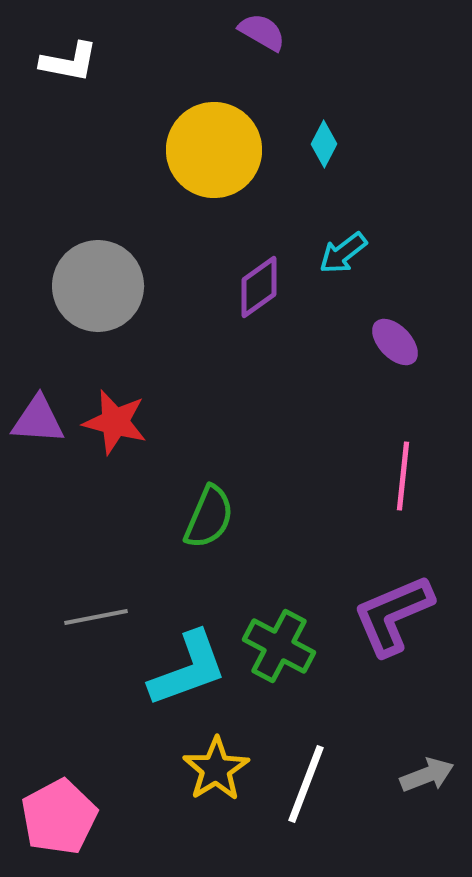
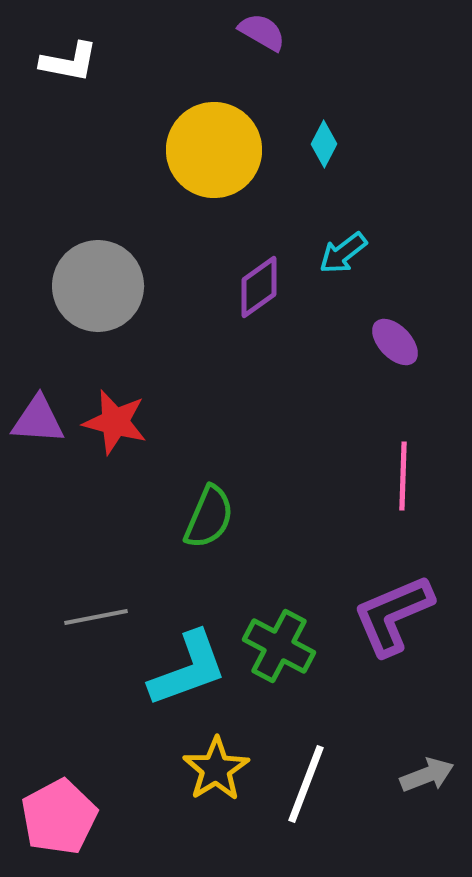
pink line: rotated 4 degrees counterclockwise
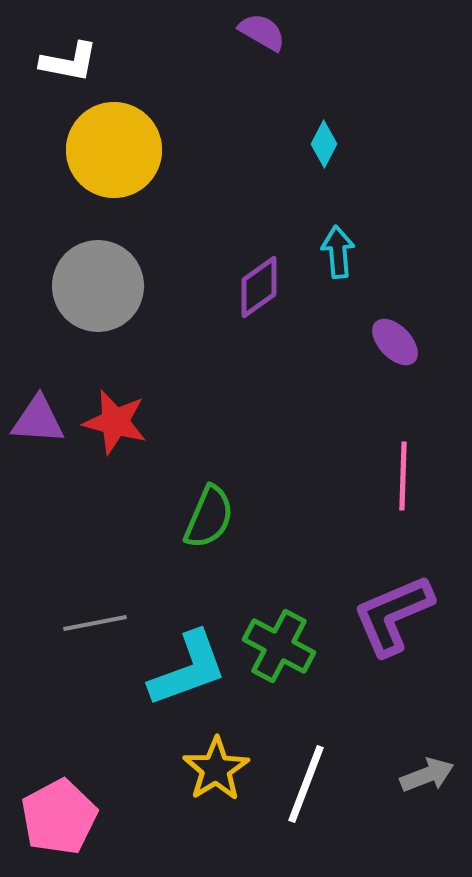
yellow circle: moved 100 px left
cyan arrow: moved 5 px left, 1 px up; rotated 123 degrees clockwise
gray line: moved 1 px left, 6 px down
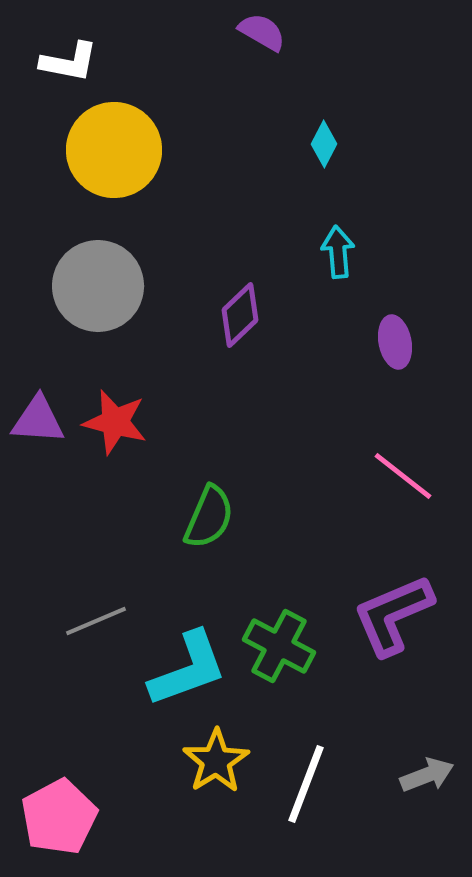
purple diamond: moved 19 px left, 28 px down; rotated 8 degrees counterclockwise
purple ellipse: rotated 33 degrees clockwise
pink line: rotated 54 degrees counterclockwise
gray line: moved 1 px right, 2 px up; rotated 12 degrees counterclockwise
yellow star: moved 8 px up
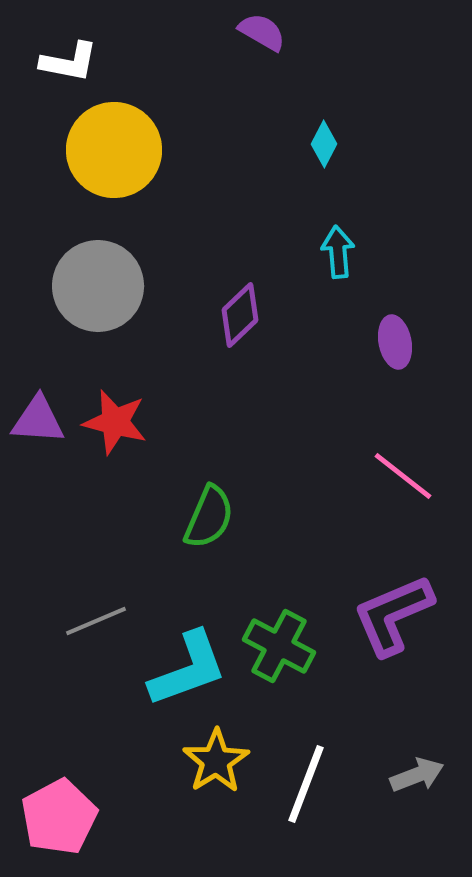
gray arrow: moved 10 px left
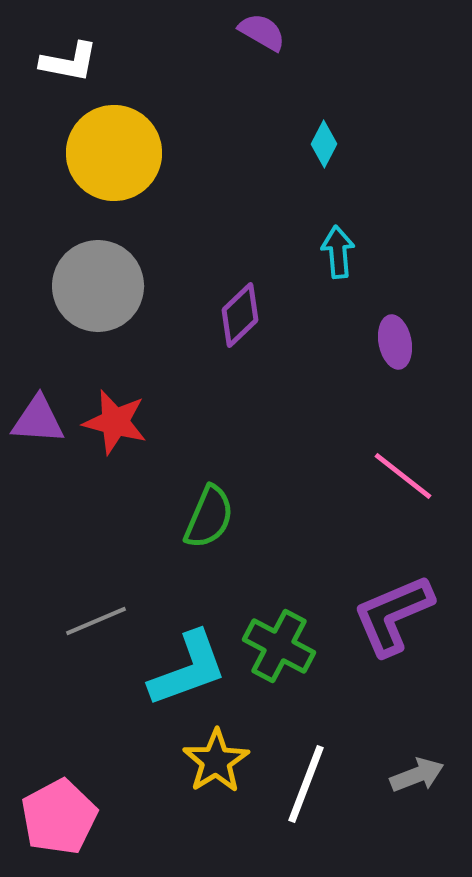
yellow circle: moved 3 px down
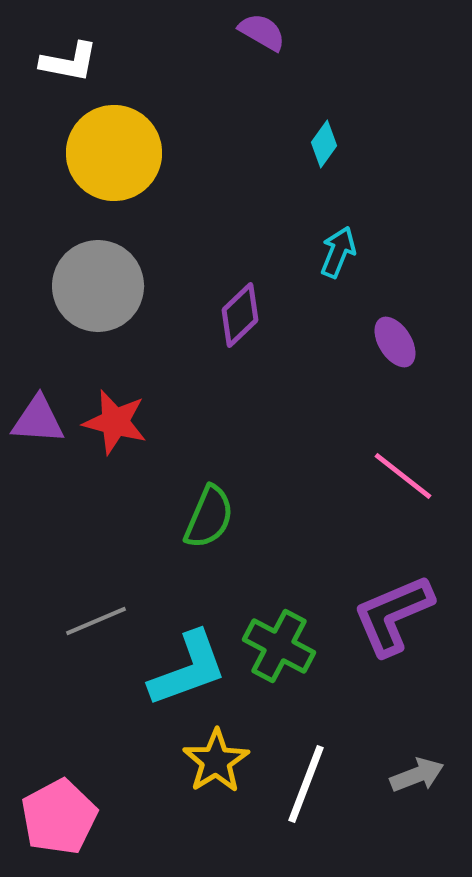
cyan diamond: rotated 9 degrees clockwise
cyan arrow: rotated 27 degrees clockwise
purple ellipse: rotated 21 degrees counterclockwise
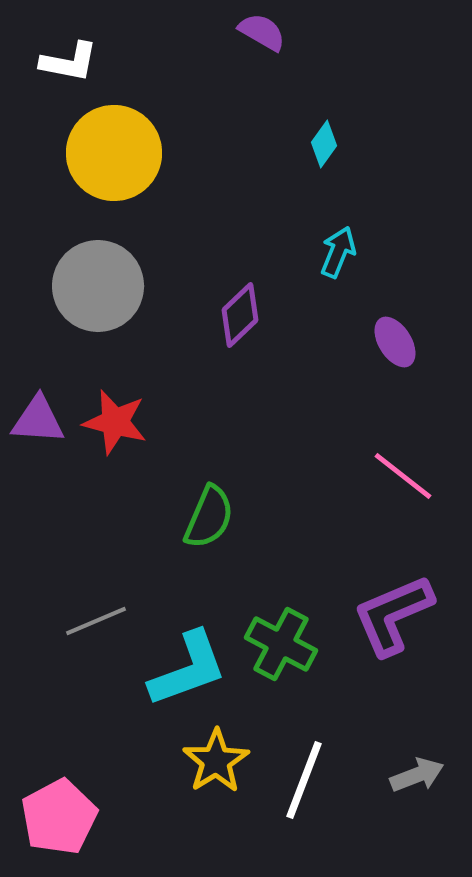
green cross: moved 2 px right, 2 px up
white line: moved 2 px left, 4 px up
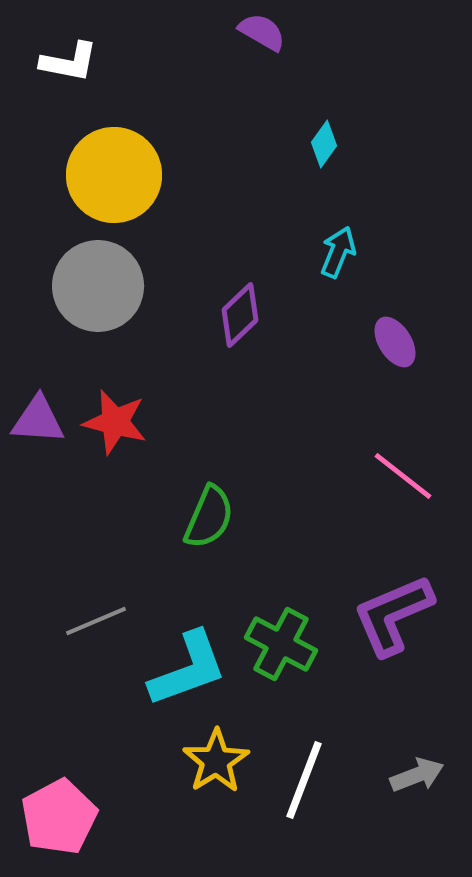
yellow circle: moved 22 px down
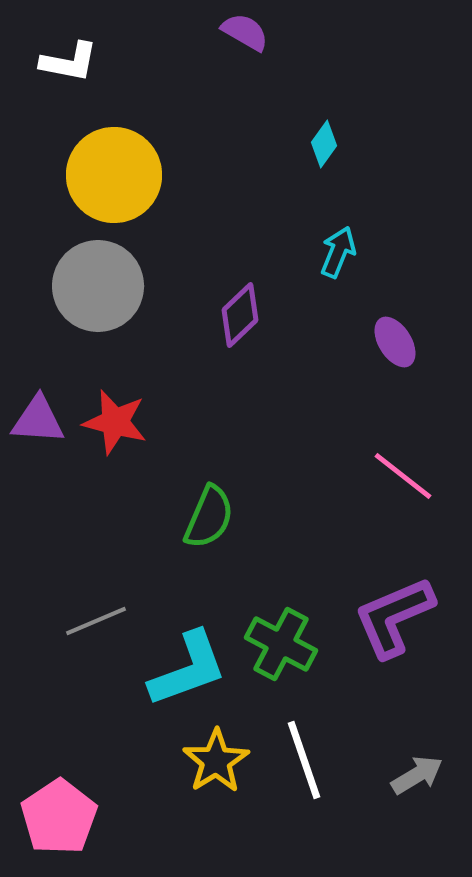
purple semicircle: moved 17 px left
purple L-shape: moved 1 px right, 2 px down
gray arrow: rotated 10 degrees counterclockwise
white line: moved 20 px up; rotated 40 degrees counterclockwise
pink pentagon: rotated 6 degrees counterclockwise
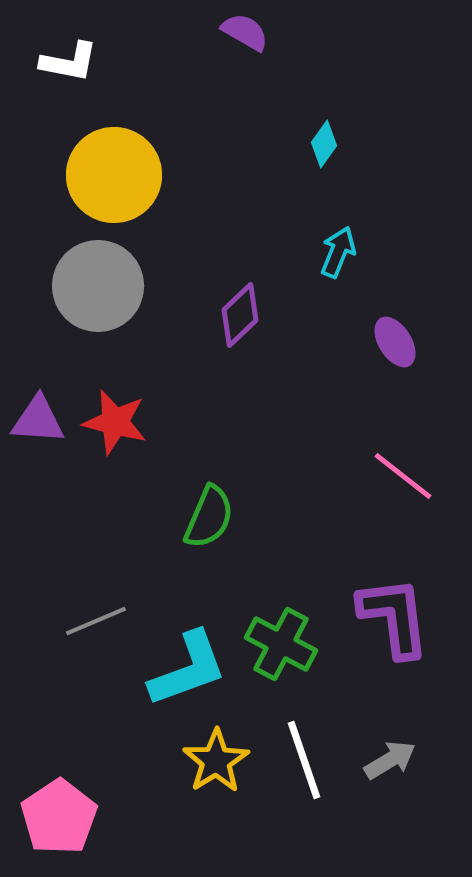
purple L-shape: rotated 106 degrees clockwise
gray arrow: moved 27 px left, 15 px up
